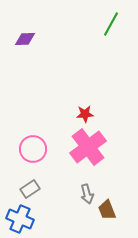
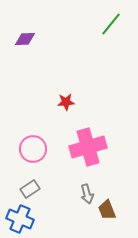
green line: rotated 10 degrees clockwise
red star: moved 19 px left, 12 px up
pink cross: rotated 21 degrees clockwise
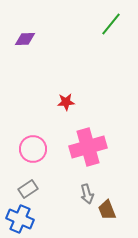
gray rectangle: moved 2 px left
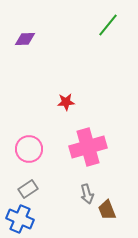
green line: moved 3 px left, 1 px down
pink circle: moved 4 px left
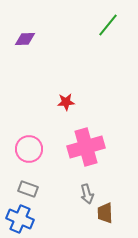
pink cross: moved 2 px left
gray rectangle: rotated 54 degrees clockwise
brown trapezoid: moved 2 px left, 3 px down; rotated 20 degrees clockwise
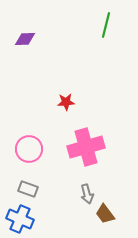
green line: moved 2 px left; rotated 25 degrees counterclockwise
brown trapezoid: moved 1 px down; rotated 35 degrees counterclockwise
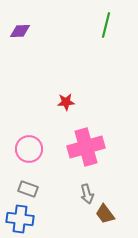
purple diamond: moved 5 px left, 8 px up
blue cross: rotated 16 degrees counterclockwise
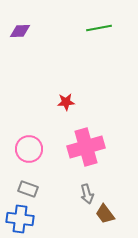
green line: moved 7 px left, 3 px down; rotated 65 degrees clockwise
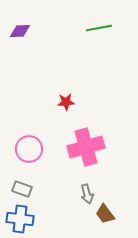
gray rectangle: moved 6 px left
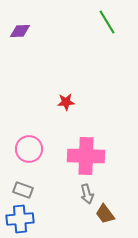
green line: moved 8 px right, 6 px up; rotated 70 degrees clockwise
pink cross: moved 9 px down; rotated 18 degrees clockwise
gray rectangle: moved 1 px right, 1 px down
blue cross: rotated 12 degrees counterclockwise
